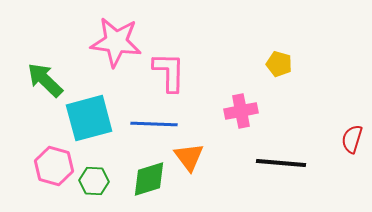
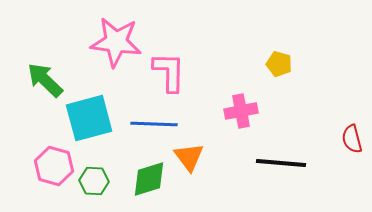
red semicircle: rotated 32 degrees counterclockwise
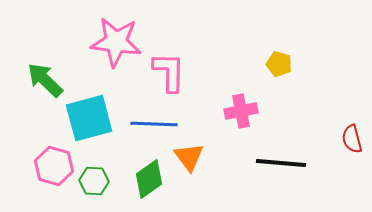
green diamond: rotated 18 degrees counterclockwise
